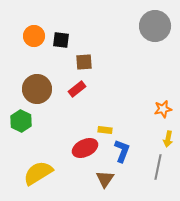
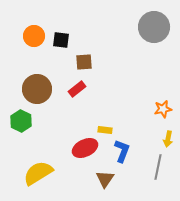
gray circle: moved 1 px left, 1 px down
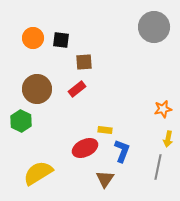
orange circle: moved 1 px left, 2 px down
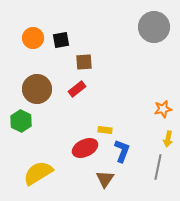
black square: rotated 18 degrees counterclockwise
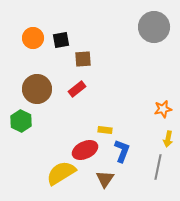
brown square: moved 1 px left, 3 px up
red ellipse: moved 2 px down
yellow semicircle: moved 23 px right
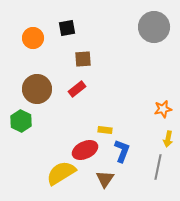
black square: moved 6 px right, 12 px up
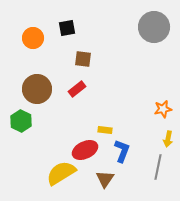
brown square: rotated 12 degrees clockwise
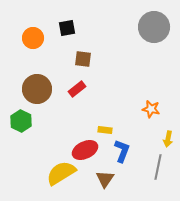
orange star: moved 12 px left; rotated 24 degrees clockwise
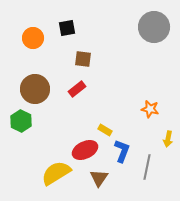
brown circle: moved 2 px left
orange star: moved 1 px left
yellow rectangle: rotated 24 degrees clockwise
gray line: moved 11 px left
yellow semicircle: moved 5 px left
brown triangle: moved 6 px left, 1 px up
